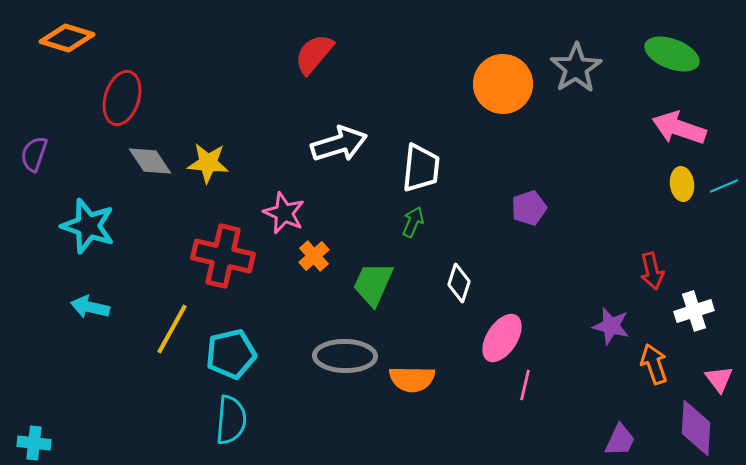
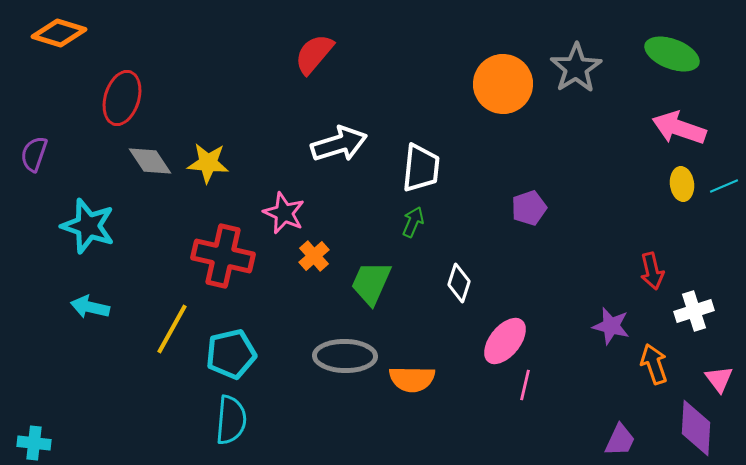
orange diamond: moved 8 px left, 5 px up
green trapezoid: moved 2 px left, 1 px up
pink ellipse: moved 3 px right, 3 px down; rotated 6 degrees clockwise
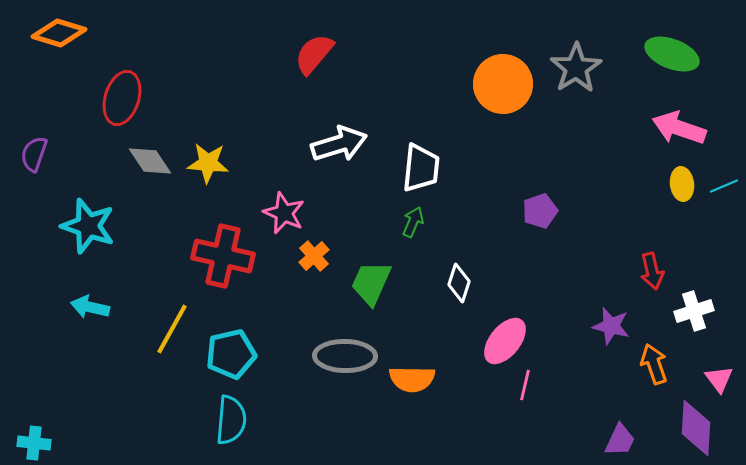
purple pentagon: moved 11 px right, 3 px down
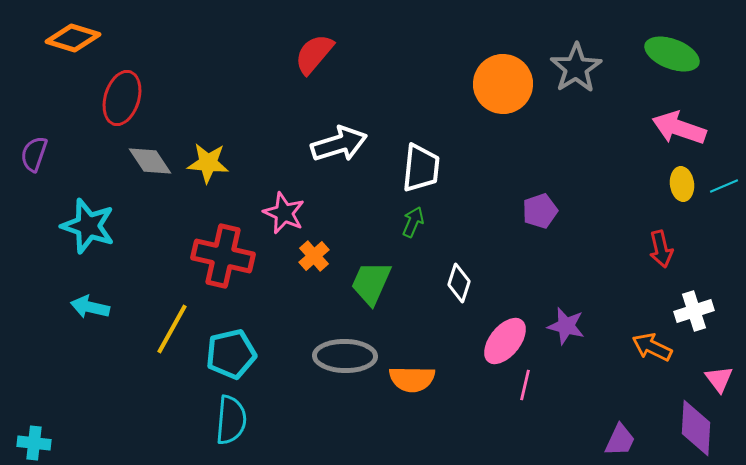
orange diamond: moved 14 px right, 5 px down
red arrow: moved 9 px right, 22 px up
purple star: moved 45 px left
orange arrow: moved 2 px left, 17 px up; rotated 45 degrees counterclockwise
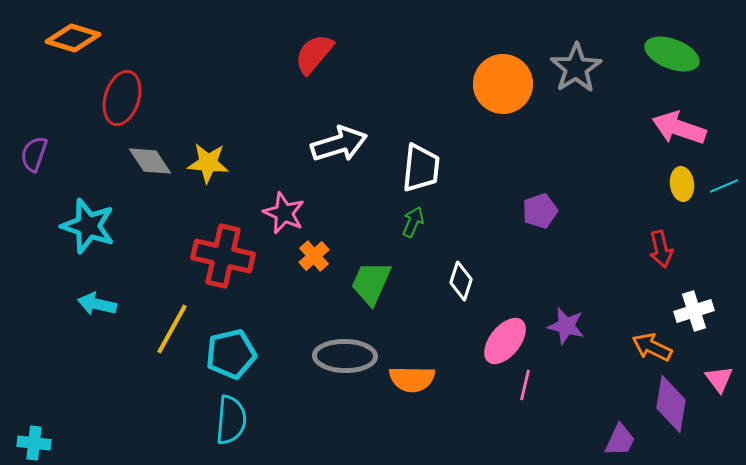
white diamond: moved 2 px right, 2 px up
cyan arrow: moved 7 px right, 3 px up
purple diamond: moved 25 px left, 24 px up; rotated 6 degrees clockwise
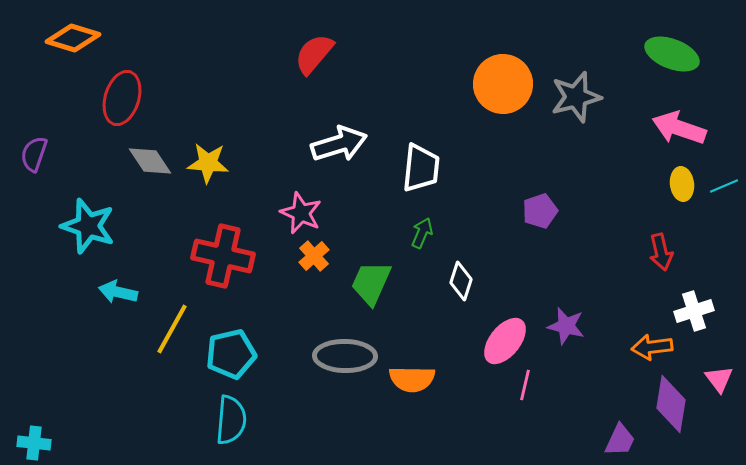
gray star: moved 29 px down; rotated 18 degrees clockwise
pink star: moved 17 px right
green arrow: moved 9 px right, 11 px down
red arrow: moved 3 px down
cyan arrow: moved 21 px right, 12 px up
orange arrow: rotated 33 degrees counterclockwise
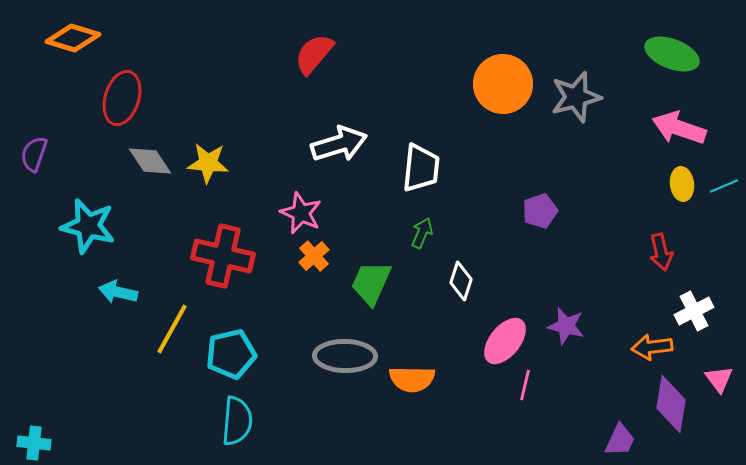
cyan star: rotated 4 degrees counterclockwise
white cross: rotated 9 degrees counterclockwise
cyan semicircle: moved 6 px right, 1 px down
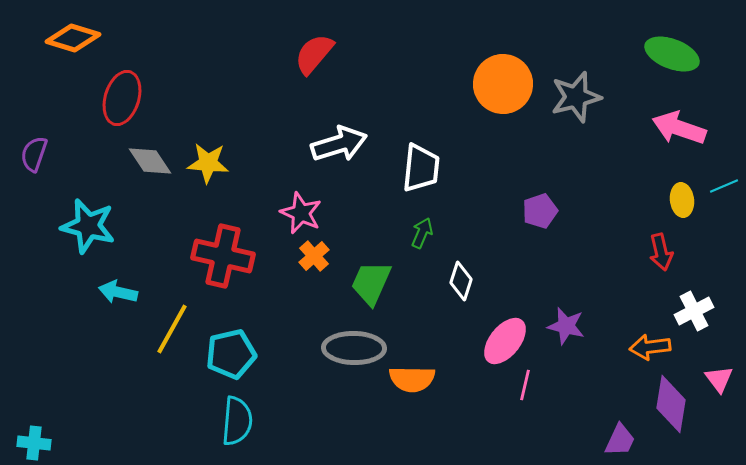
yellow ellipse: moved 16 px down
orange arrow: moved 2 px left
gray ellipse: moved 9 px right, 8 px up
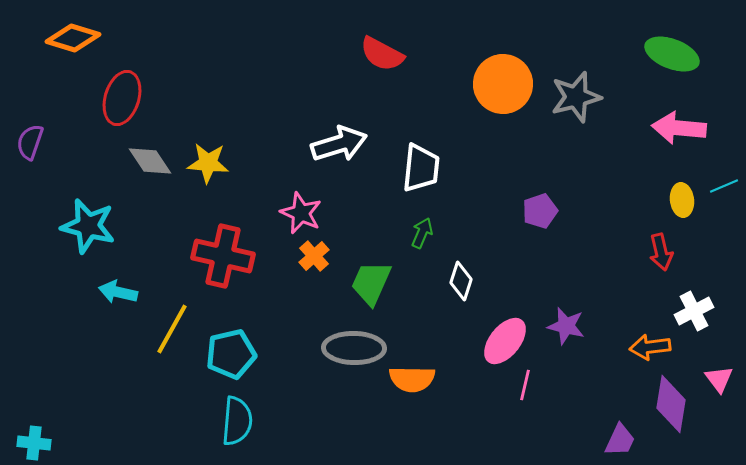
red semicircle: moved 68 px right; rotated 102 degrees counterclockwise
pink arrow: rotated 14 degrees counterclockwise
purple semicircle: moved 4 px left, 12 px up
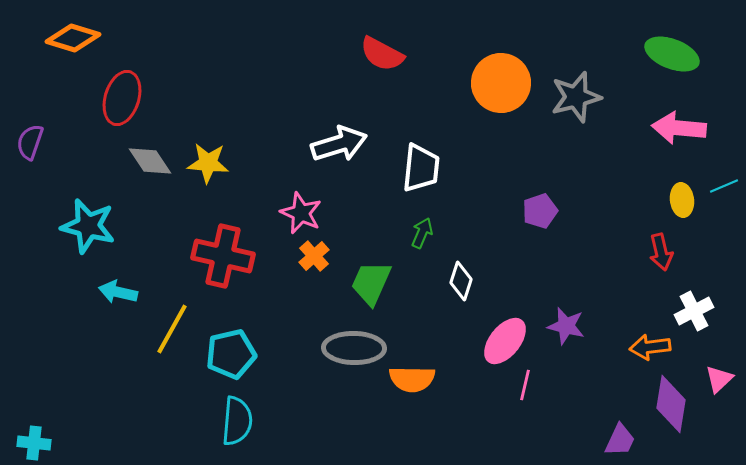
orange circle: moved 2 px left, 1 px up
pink triangle: rotated 24 degrees clockwise
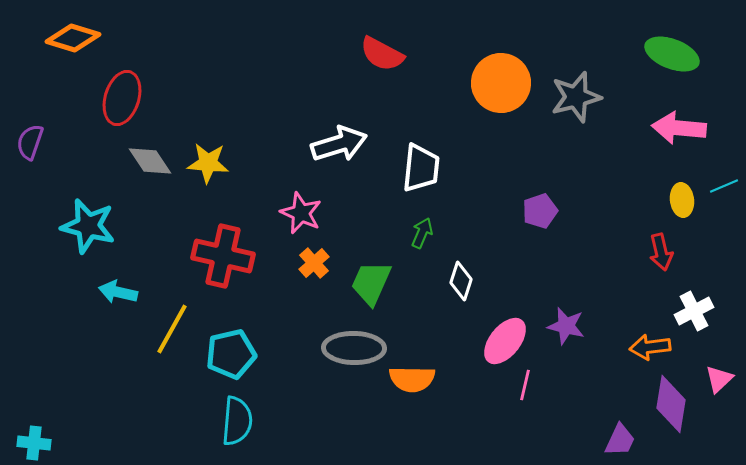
orange cross: moved 7 px down
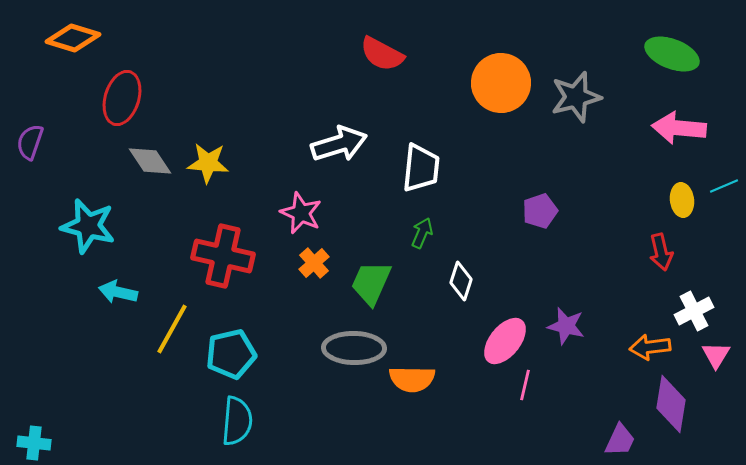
pink triangle: moved 3 px left, 24 px up; rotated 16 degrees counterclockwise
